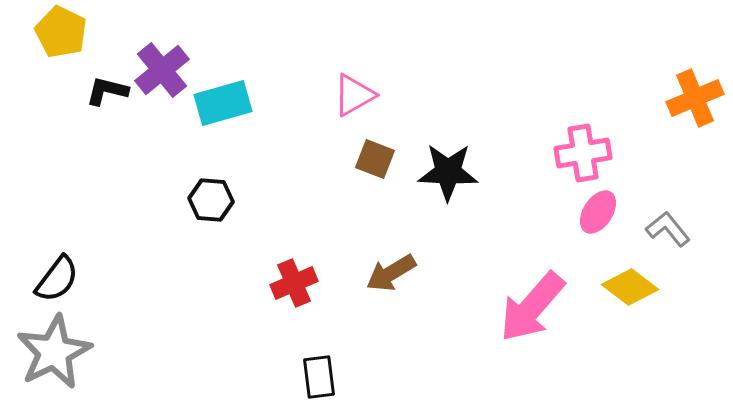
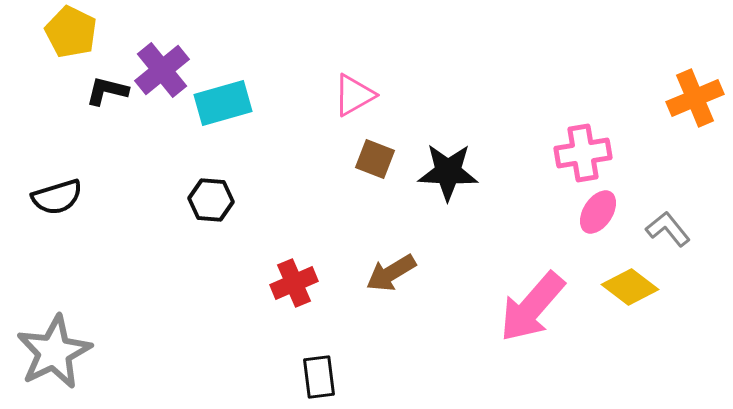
yellow pentagon: moved 10 px right
black semicircle: moved 82 px up; rotated 36 degrees clockwise
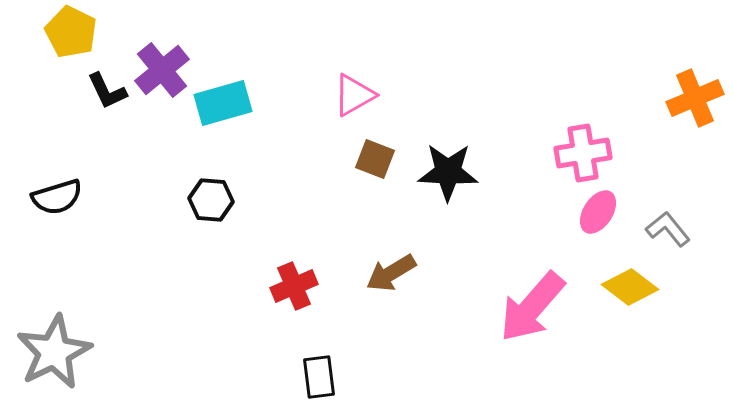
black L-shape: rotated 129 degrees counterclockwise
red cross: moved 3 px down
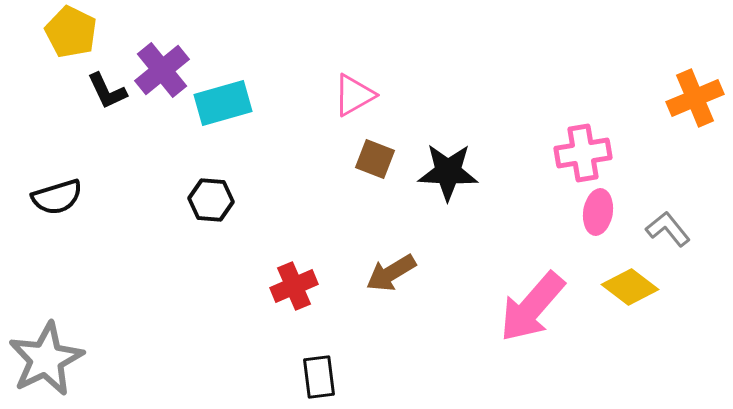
pink ellipse: rotated 24 degrees counterclockwise
gray star: moved 8 px left, 7 px down
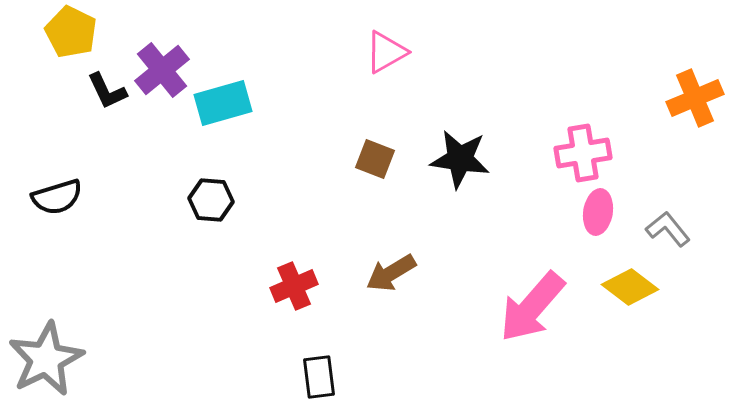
pink triangle: moved 32 px right, 43 px up
black star: moved 12 px right, 13 px up; rotated 6 degrees clockwise
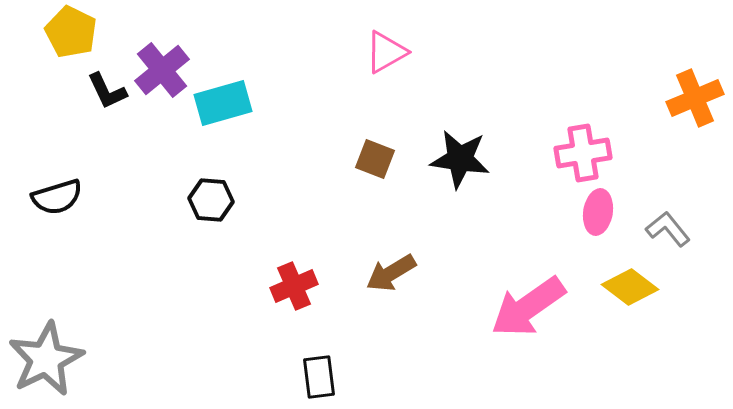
pink arrow: moved 4 px left; rotated 14 degrees clockwise
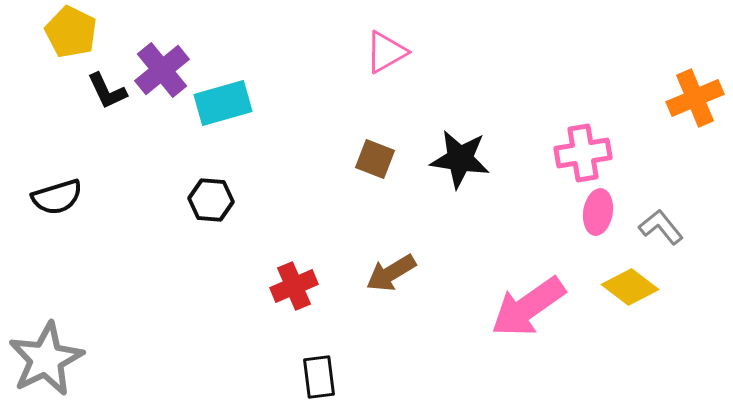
gray L-shape: moved 7 px left, 2 px up
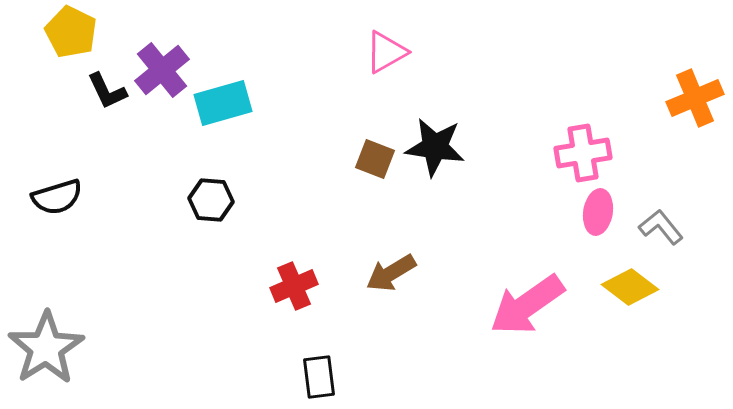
black star: moved 25 px left, 12 px up
pink arrow: moved 1 px left, 2 px up
gray star: moved 11 px up; rotated 6 degrees counterclockwise
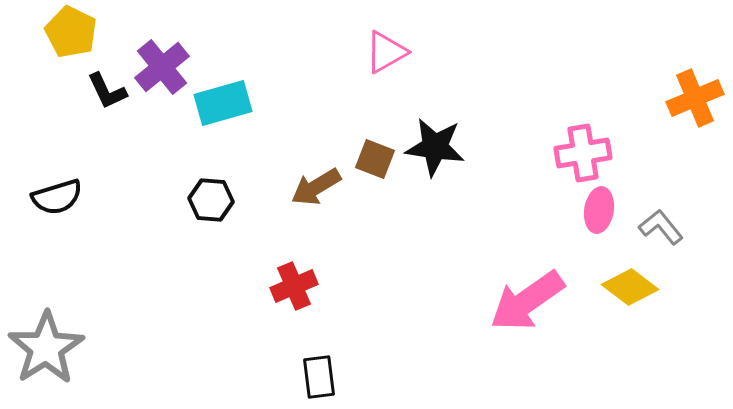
purple cross: moved 3 px up
pink ellipse: moved 1 px right, 2 px up
brown arrow: moved 75 px left, 86 px up
pink arrow: moved 4 px up
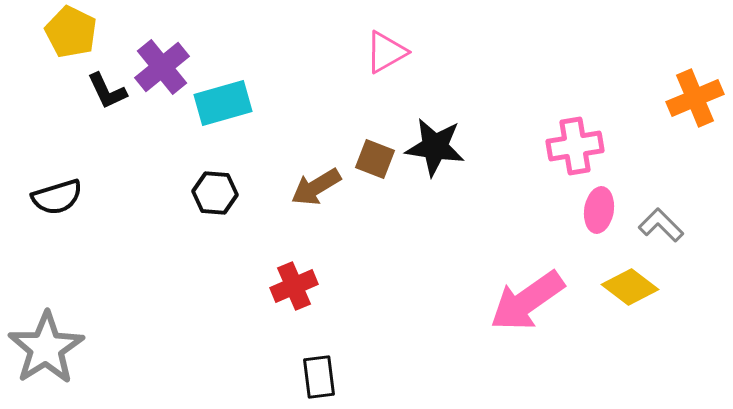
pink cross: moved 8 px left, 7 px up
black hexagon: moved 4 px right, 7 px up
gray L-shape: moved 2 px up; rotated 6 degrees counterclockwise
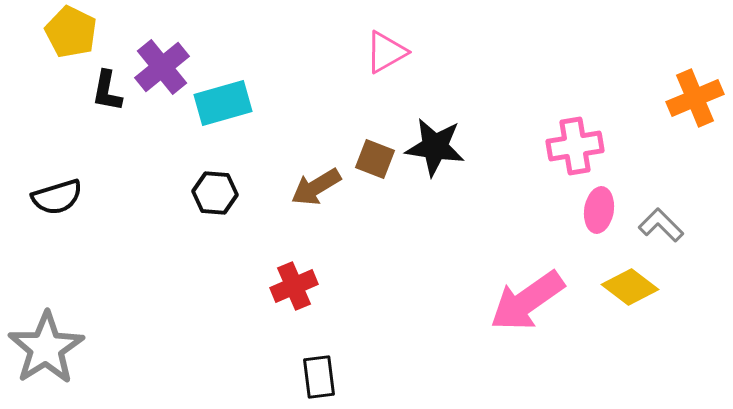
black L-shape: rotated 36 degrees clockwise
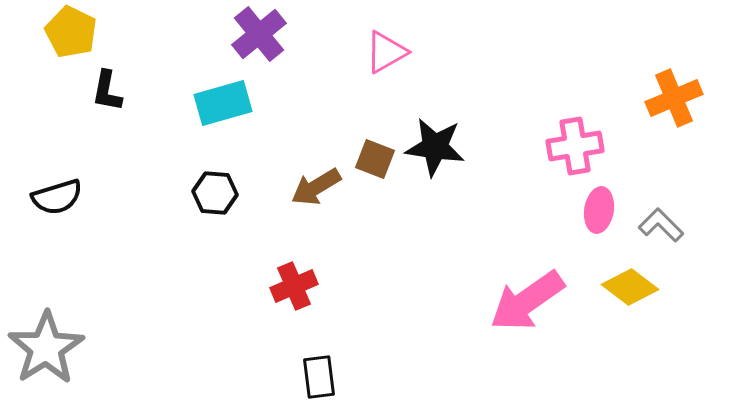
purple cross: moved 97 px right, 33 px up
orange cross: moved 21 px left
